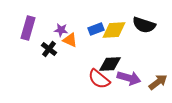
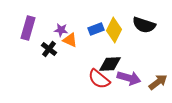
yellow diamond: rotated 60 degrees counterclockwise
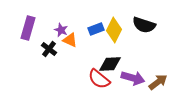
purple star: rotated 16 degrees clockwise
purple arrow: moved 4 px right
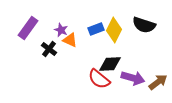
purple rectangle: rotated 20 degrees clockwise
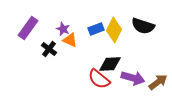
black semicircle: moved 1 px left, 1 px down
purple star: moved 2 px right, 1 px up
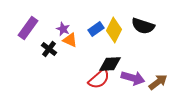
blue rectangle: rotated 14 degrees counterclockwise
red semicircle: rotated 80 degrees counterclockwise
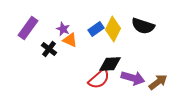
yellow diamond: moved 1 px left, 1 px up
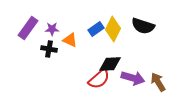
purple star: moved 11 px left; rotated 24 degrees counterclockwise
black cross: rotated 28 degrees counterclockwise
brown arrow: rotated 84 degrees counterclockwise
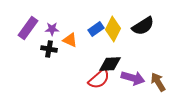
black semicircle: rotated 50 degrees counterclockwise
